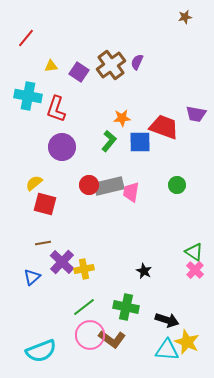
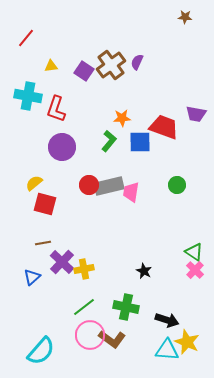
brown star: rotated 16 degrees clockwise
purple square: moved 5 px right, 1 px up
cyan semicircle: rotated 28 degrees counterclockwise
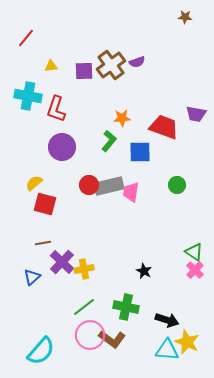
purple semicircle: rotated 133 degrees counterclockwise
purple square: rotated 36 degrees counterclockwise
blue square: moved 10 px down
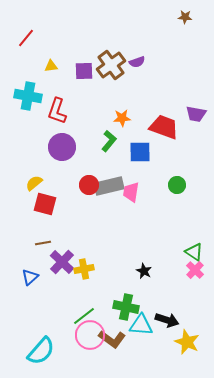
red L-shape: moved 1 px right, 2 px down
blue triangle: moved 2 px left
green line: moved 9 px down
cyan triangle: moved 26 px left, 25 px up
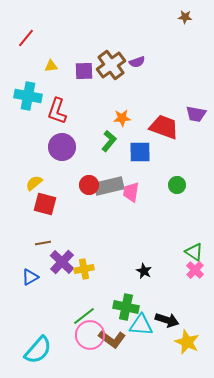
blue triangle: rotated 12 degrees clockwise
cyan semicircle: moved 3 px left, 1 px up
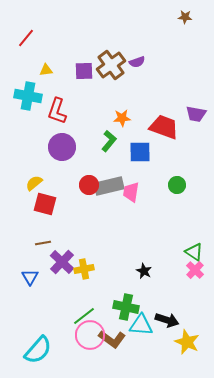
yellow triangle: moved 5 px left, 4 px down
blue triangle: rotated 30 degrees counterclockwise
